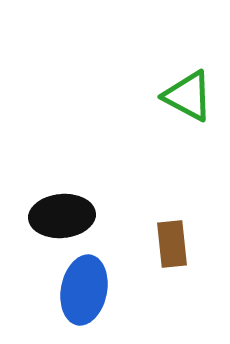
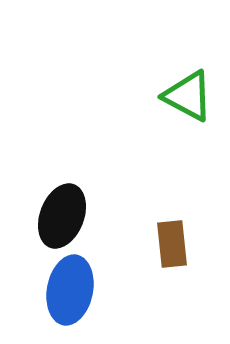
black ellipse: rotated 64 degrees counterclockwise
blue ellipse: moved 14 px left
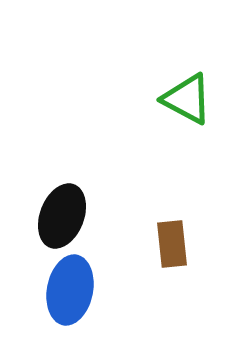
green triangle: moved 1 px left, 3 px down
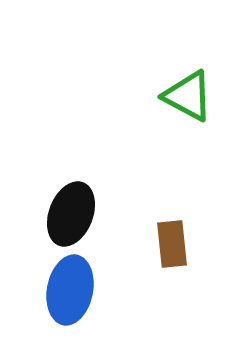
green triangle: moved 1 px right, 3 px up
black ellipse: moved 9 px right, 2 px up
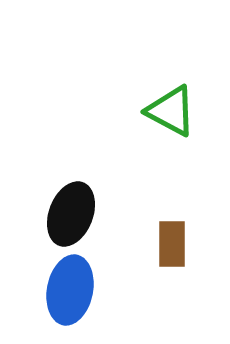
green triangle: moved 17 px left, 15 px down
brown rectangle: rotated 6 degrees clockwise
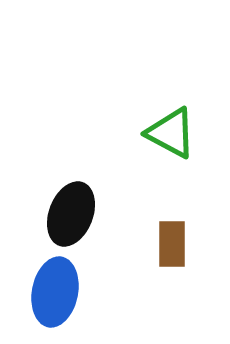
green triangle: moved 22 px down
blue ellipse: moved 15 px left, 2 px down
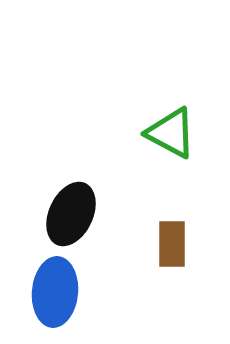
black ellipse: rotated 4 degrees clockwise
blue ellipse: rotated 6 degrees counterclockwise
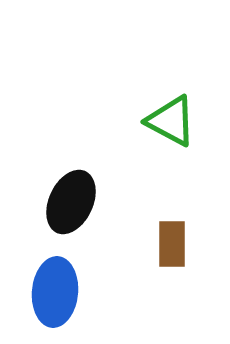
green triangle: moved 12 px up
black ellipse: moved 12 px up
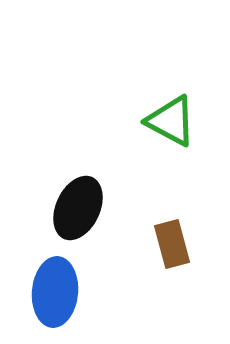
black ellipse: moved 7 px right, 6 px down
brown rectangle: rotated 15 degrees counterclockwise
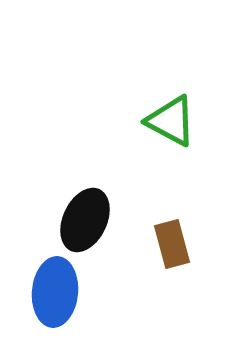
black ellipse: moved 7 px right, 12 px down
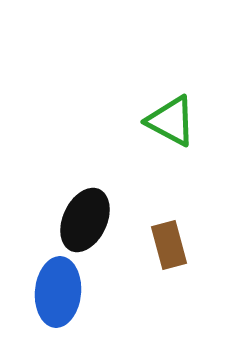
brown rectangle: moved 3 px left, 1 px down
blue ellipse: moved 3 px right
